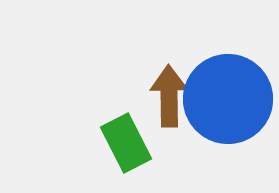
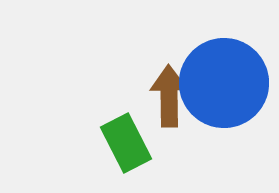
blue circle: moved 4 px left, 16 px up
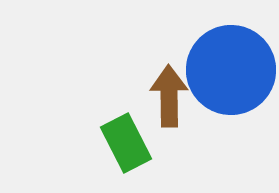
blue circle: moved 7 px right, 13 px up
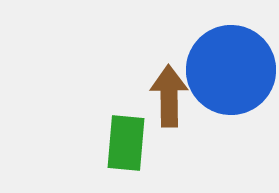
green rectangle: rotated 32 degrees clockwise
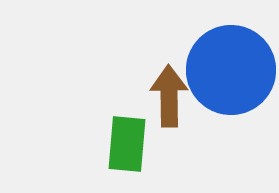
green rectangle: moved 1 px right, 1 px down
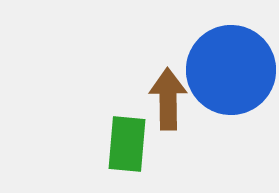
brown arrow: moved 1 px left, 3 px down
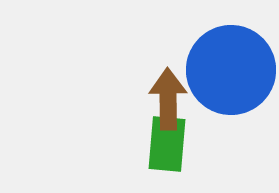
green rectangle: moved 40 px right
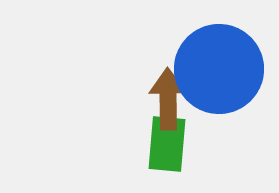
blue circle: moved 12 px left, 1 px up
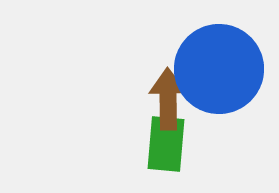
green rectangle: moved 1 px left
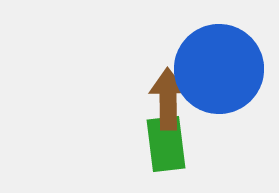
green rectangle: rotated 12 degrees counterclockwise
